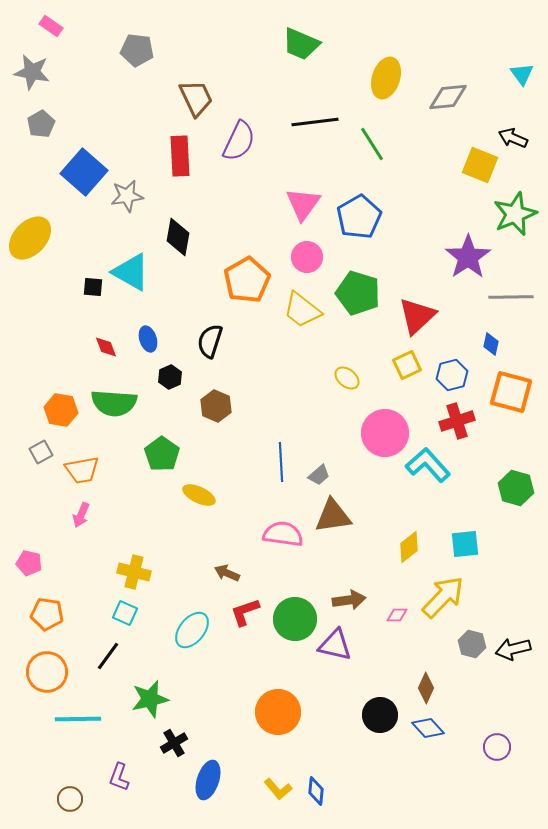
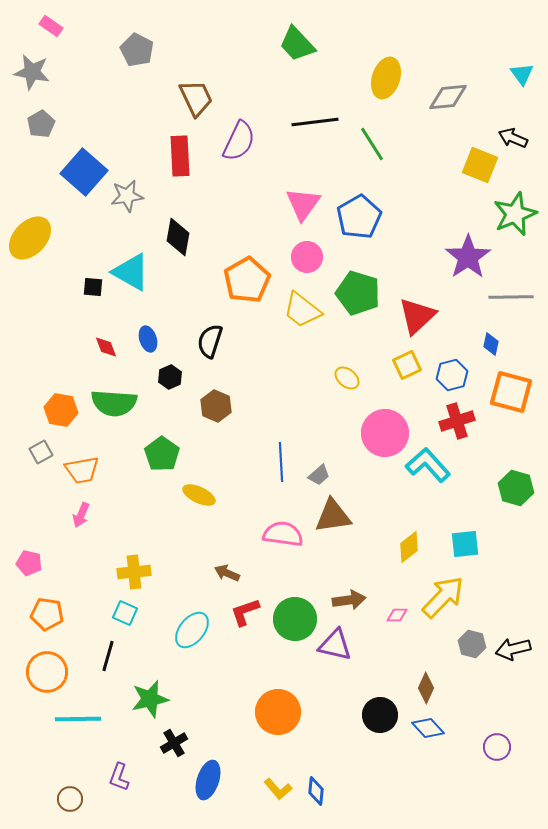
green trapezoid at (301, 44): moved 4 px left; rotated 24 degrees clockwise
gray pentagon at (137, 50): rotated 20 degrees clockwise
yellow cross at (134, 572): rotated 20 degrees counterclockwise
black line at (108, 656): rotated 20 degrees counterclockwise
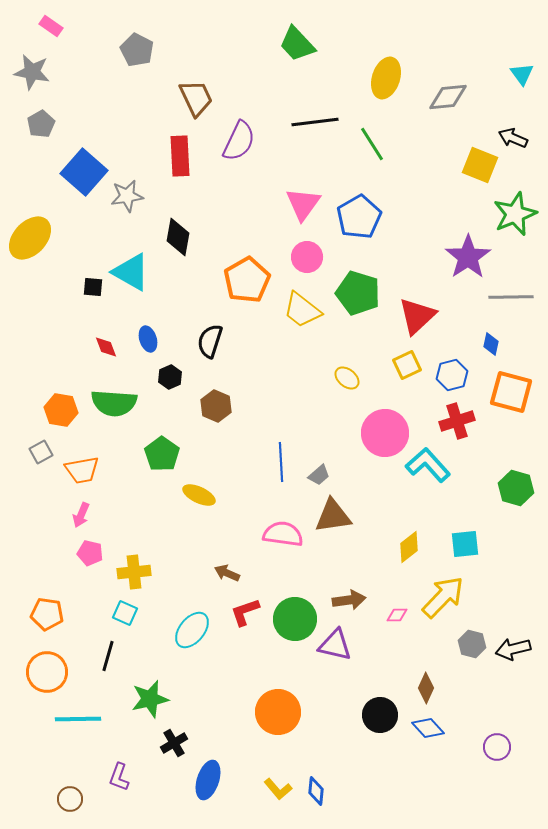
pink pentagon at (29, 563): moved 61 px right, 10 px up
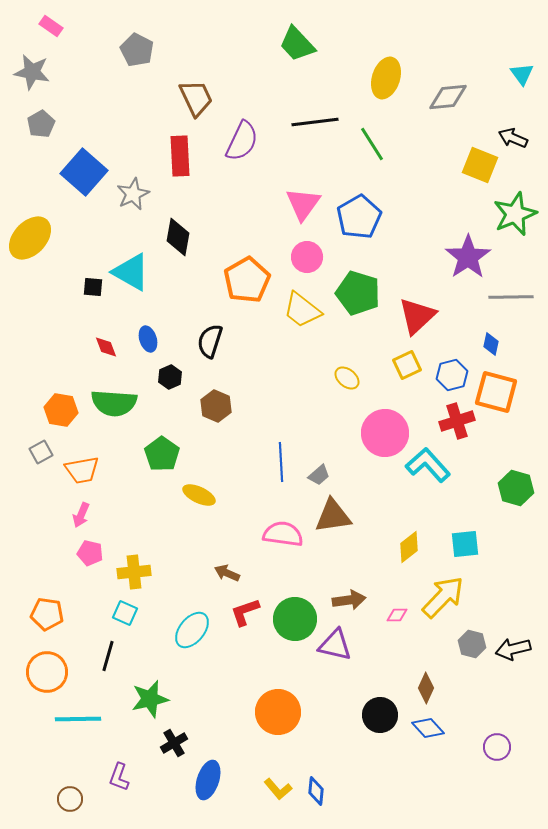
purple semicircle at (239, 141): moved 3 px right
gray star at (127, 196): moved 6 px right, 2 px up; rotated 16 degrees counterclockwise
orange square at (511, 392): moved 15 px left
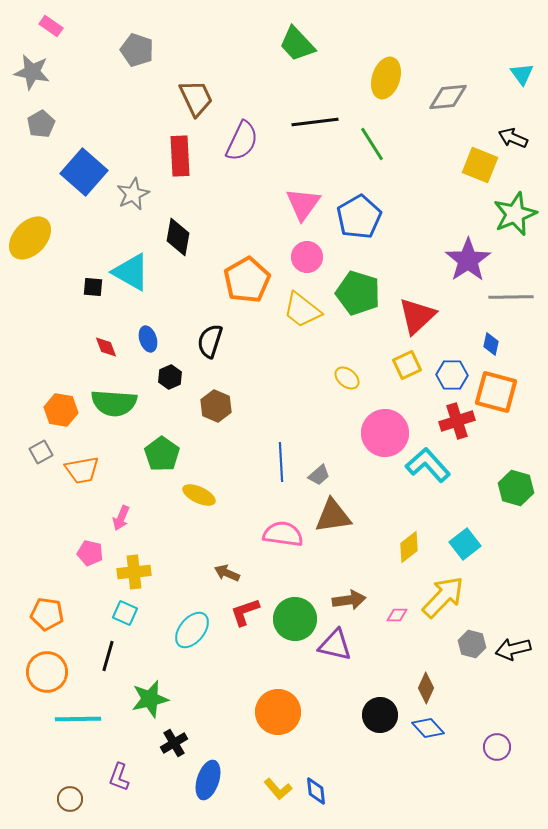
gray pentagon at (137, 50): rotated 8 degrees counterclockwise
purple star at (468, 257): moved 3 px down
blue hexagon at (452, 375): rotated 16 degrees clockwise
pink arrow at (81, 515): moved 40 px right, 3 px down
cyan square at (465, 544): rotated 32 degrees counterclockwise
blue diamond at (316, 791): rotated 12 degrees counterclockwise
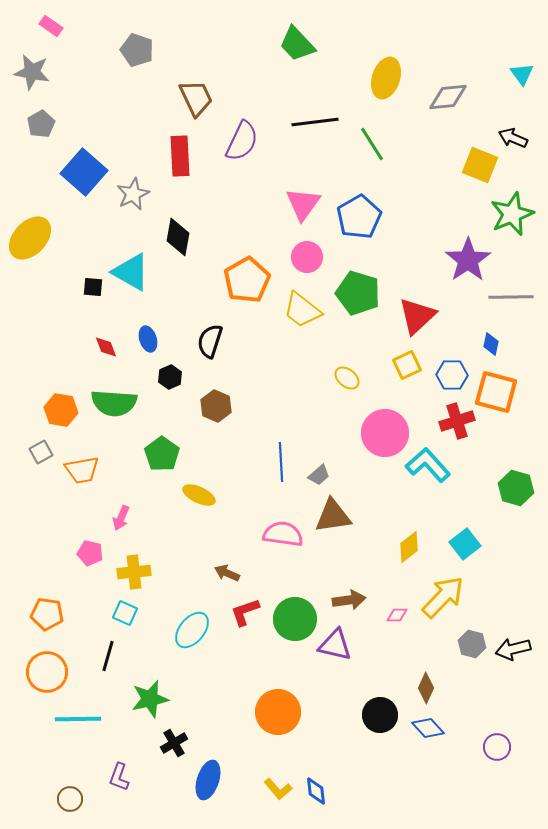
green star at (515, 214): moved 3 px left
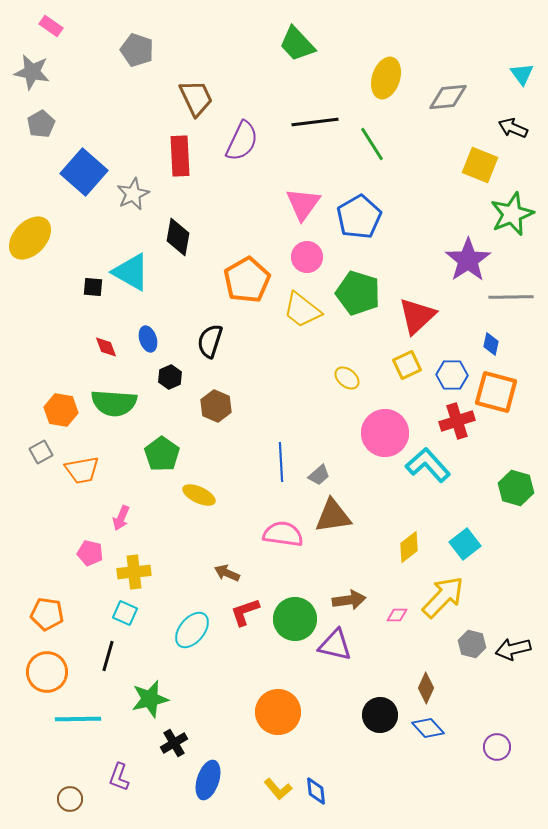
black arrow at (513, 138): moved 10 px up
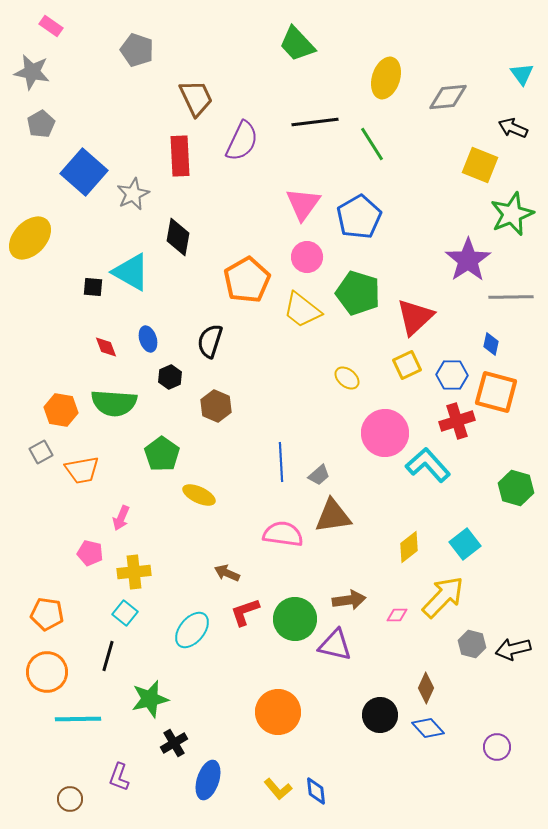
red triangle at (417, 316): moved 2 px left, 1 px down
cyan square at (125, 613): rotated 15 degrees clockwise
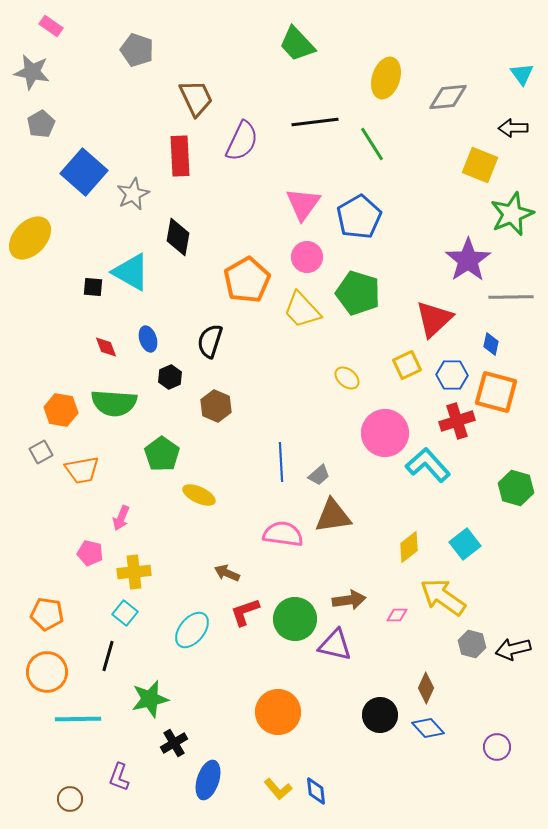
black arrow at (513, 128): rotated 24 degrees counterclockwise
yellow trapezoid at (302, 310): rotated 9 degrees clockwise
red triangle at (415, 317): moved 19 px right, 2 px down
yellow arrow at (443, 597): rotated 99 degrees counterclockwise
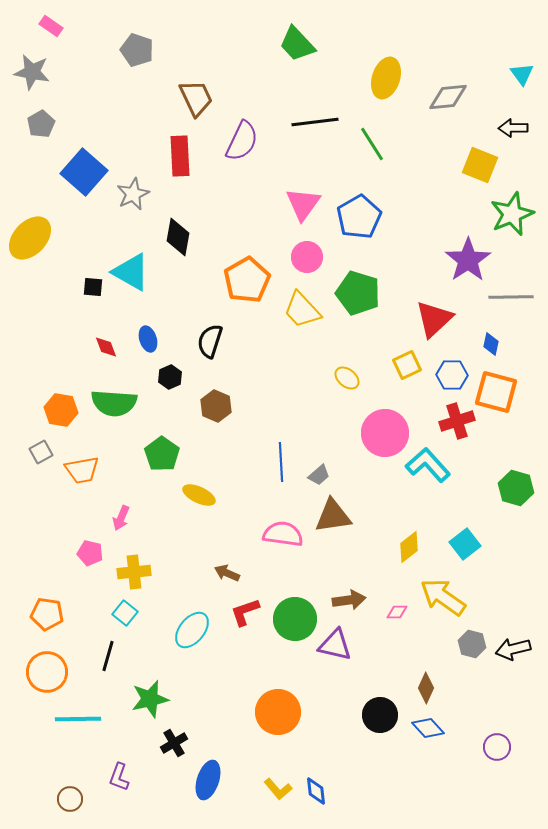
pink diamond at (397, 615): moved 3 px up
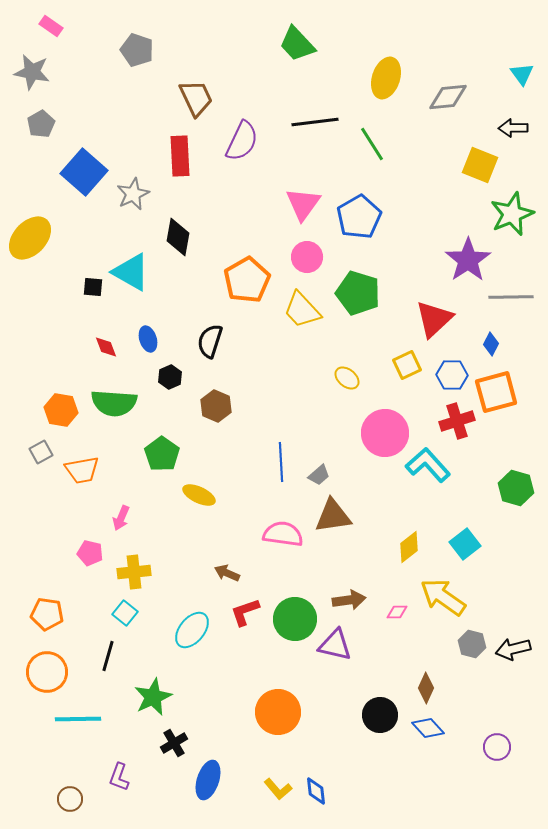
blue diamond at (491, 344): rotated 15 degrees clockwise
orange square at (496, 392): rotated 30 degrees counterclockwise
green star at (150, 699): moved 3 px right, 2 px up; rotated 12 degrees counterclockwise
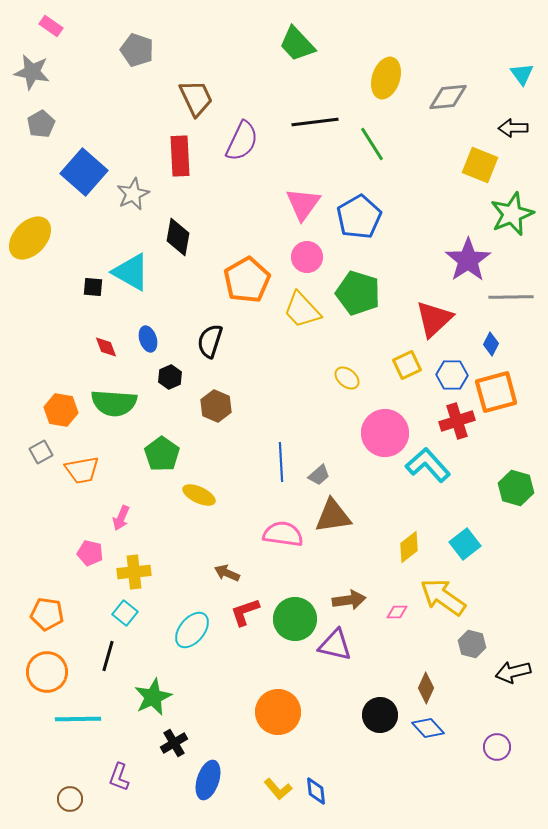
black arrow at (513, 649): moved 23 px down
